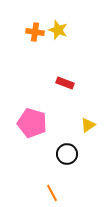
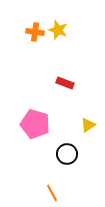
pink pentagon: moved 3 px right, 1 px down
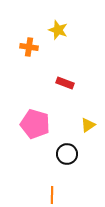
orange cross: moved 6 px left, 15 px down
orange line: moved 2 px down; rotated 30 degrees clockwise
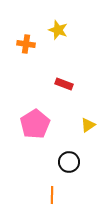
orange cross: moved 3 px left, 3 px up
red rectangle: moved 1 px left, 1 px down
pink pentagon: rotated 24 degrees clockwise
black circle: moved 2 px right, 8 px down
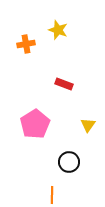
orange cross: rotated 18 degrees counterclockwise
yellow triangle: rotated 21 degrees counterclockwise
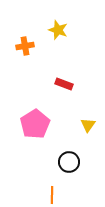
orange cross: moved 1 px left, 2 px down
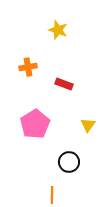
orange cross: moved 3 px right, 21 px down
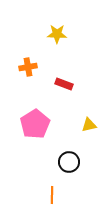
yellow star: moved 1 px left, 4 px down; rotated 18 degrees counterclockwise
yellow triangle: moved 1 px right; rotated 42 degrees clockwise
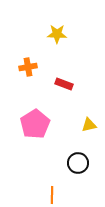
black circle: moved 9 px right, 1 px down
